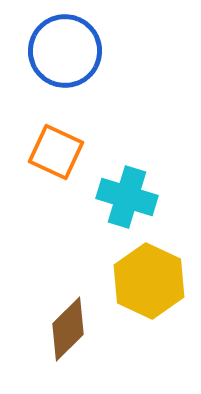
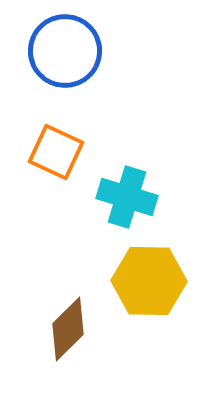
yellow hexagon: rotated 24 degrees counterclockwise
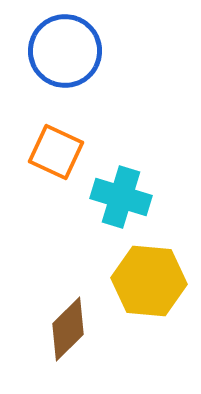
cyan cross: moved 6 px left
yellow hexagon: rotated 4 degrees clockwise
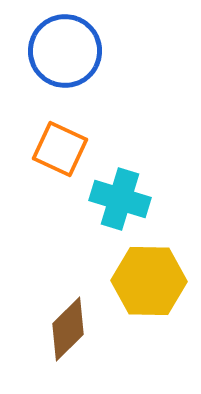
orange square: moved 4 px right, 3 px up
cyan cross: moved 1 px left, 2 px down
yellow hexagon: rotated 4 degrees counterclockwise
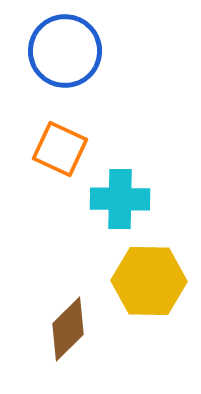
cyan cross: rotated 16 degrees counterclockwise
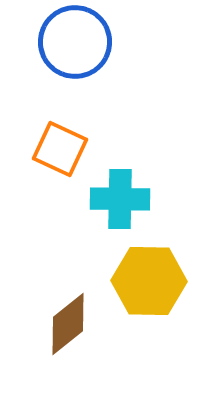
blue circle: moved 10 px right, 9 px up
brown diamond: moved 5 px up; rotated 6 degrees clockwise
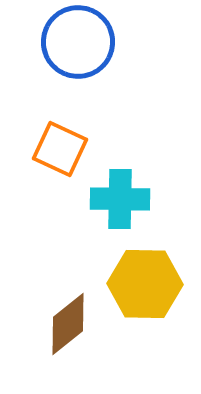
blue circle: moved 3 px right
yellow hexagon: moved 4 px left, 3 px down
